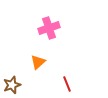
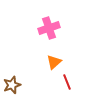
orange triangle: moved 16 px right
red line: moved 2 px up
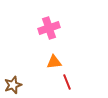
orange triangle: rotated 35 degrees clockwise
brown star: moved 1 px right
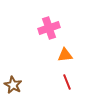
orange triangle: moved 11 px right, 7 px up
brown star: rotated 24 degrees counterclockwise
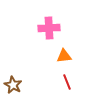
pink cross: rotated 15 degrees clockwise
orange triangle: moved 1 px left, 1 px down
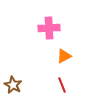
orange triangle: rotated 21 degrees counterclockwise
red line: moved 5 px left, 3 px down
